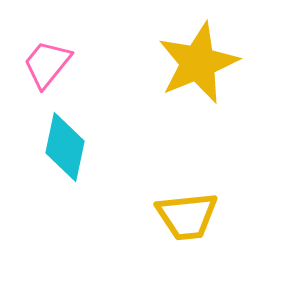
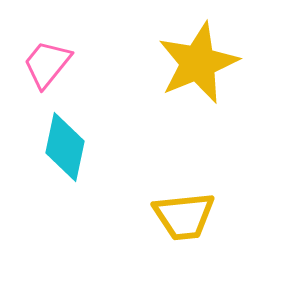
yellow trapezoid: moved 3 px left
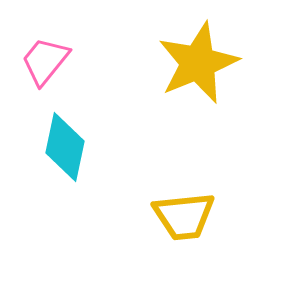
pink trapezoid: moved 2 px left, 3 px up
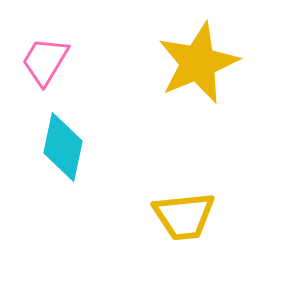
pink trapezoid: rotated 8 degrees counterclockwise
cyan diamond: moved 2 px left
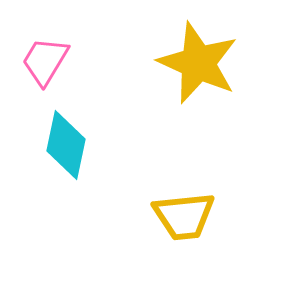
yellow star: rotated 26 degrees counterclockwise
cyan diamond: moved 3 px right, 2 px up
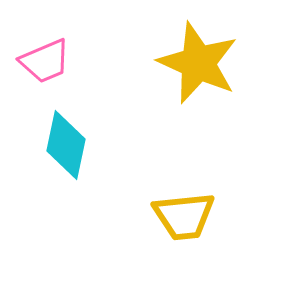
pink trapezoid: rotated 144 degrees counterclockwise
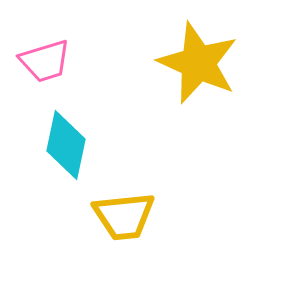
pink trapezoid: rotated 6 degrees clockwise
yellow trapezoid: moved 60 px left
